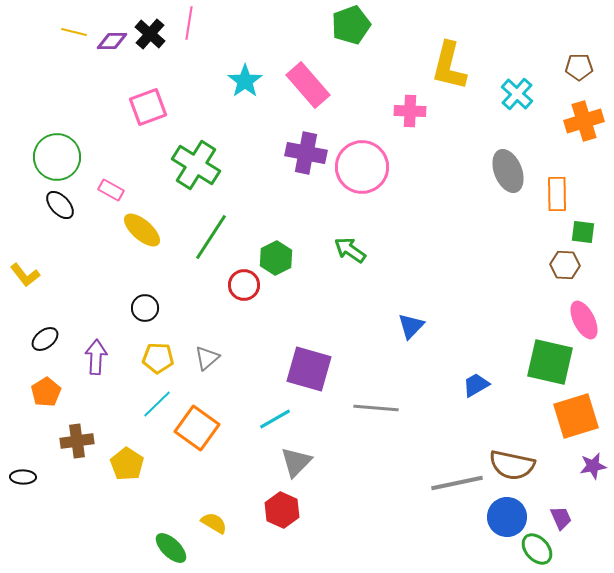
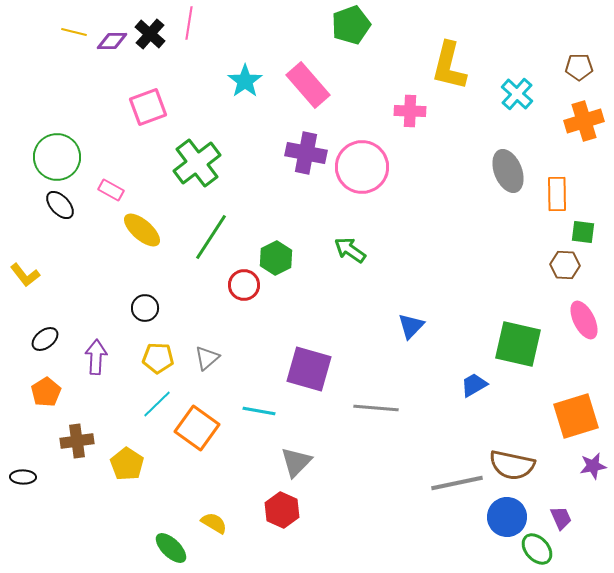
green cross at (196, 165): moved 1 px right, 2 px up; rotated 21 degrees clockwise
green square at (550, 362): moved 32 px left, 18 px up
blue trapezoid at (476, 385): moved 2 px left
cyan line at (275, 419): moved 16 px left, 8 px up; rotated 40 degrees clockwise
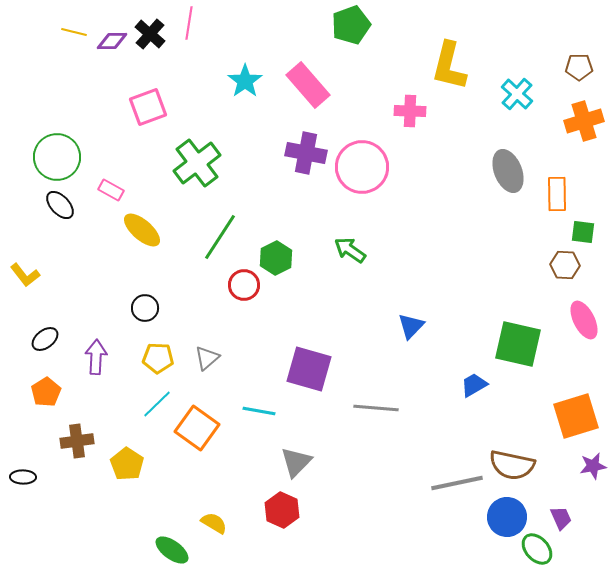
green line at (211, 237): moved 9 px right
green ellipse at (171, 548): moved 1 px right, 2 px down; rotated 8 degrees counterclockwise
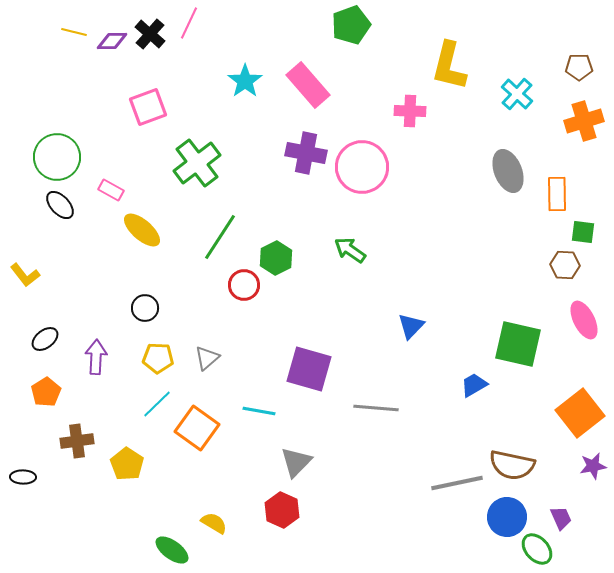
pink line at (189, 23): rotated 16 degrees clockwise
orange square at (576, 416): moved 4 px right, 3 px up; rotated 21 degrees counterclockwise
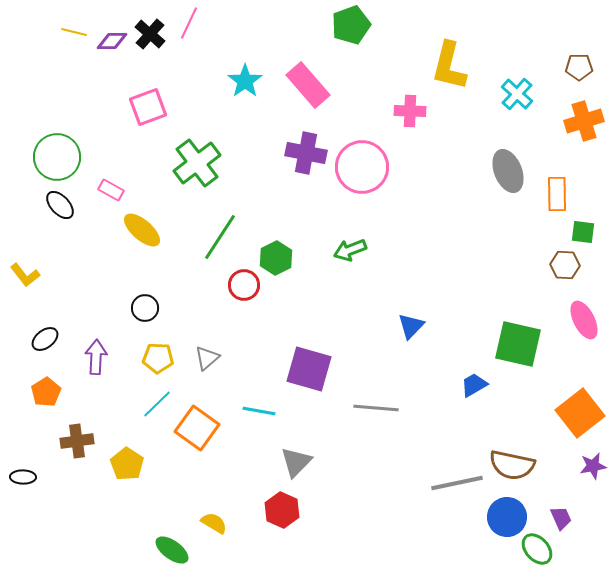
green arrow at (350, 250): rotated 56 degrees counterclockwise
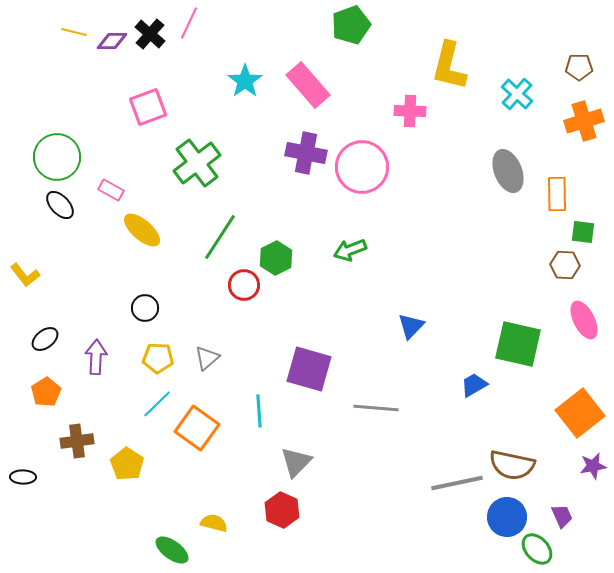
cyan line at (259, 411): rotated 76 degrees clockwise
purple trapezoid at (561, 518): moved 1 px right, 2 px up
yellow semicircle at (214, 523): rotated 16 degrees counterclockwise
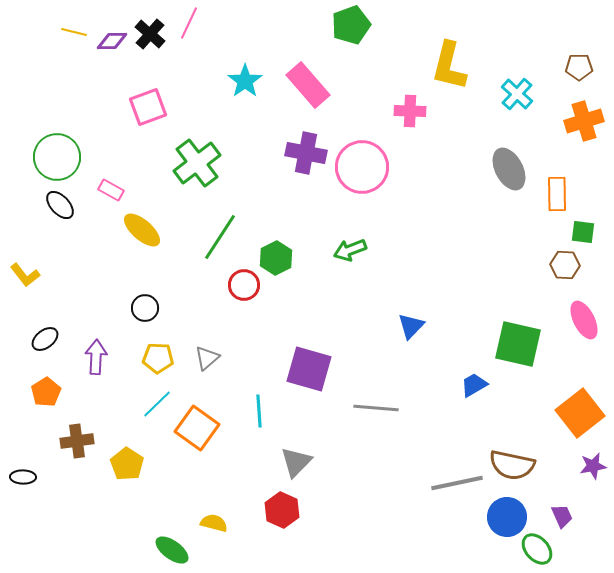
gray ellipse at (508, 171): moved 1 px right, 2 px up; rotated 6 degrees counterclockwise
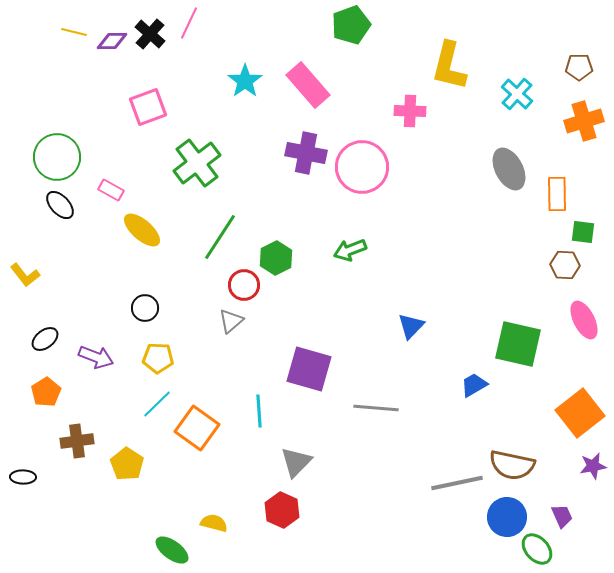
purple arrow at (96, 357): rotated 108 degrees clockwise
gray triangle at (207, 358): moved 24 px right, 37 px up
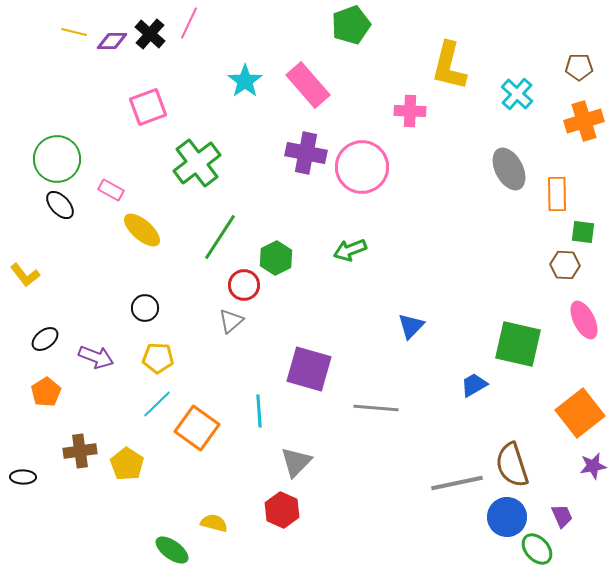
green circle at (57, 157): moved 2 px down
brown cross at (77, 441): moved 3 px right, 10 px down
brown semicircle at (512, 465): rotated 60 degrees clockwise
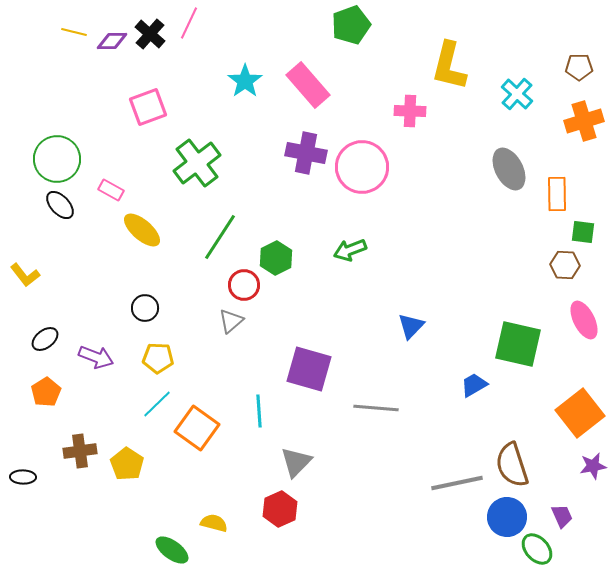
red hexagon at (282, 510): moved 2 px left, 1 px up; rotated 12 degrees clockwise
